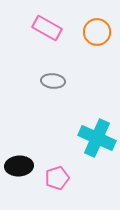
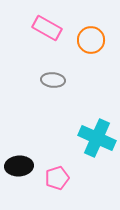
orange circle: moved 6 px left, 8 px down
gray ellipse: moved 1 px up
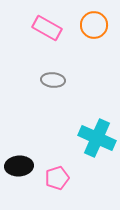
orange circle: moved 3 px right, 15 px up
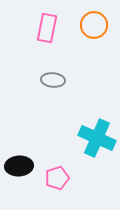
pink rectangle: rotated 72 degrees clockwise
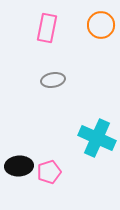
orange circle: moved 7 px right
gray ellipse: rotated 15 degrees counterclockwise
pink pentagon: moved 8 px left, 6 px up
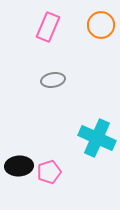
pink rectangle: moved 1 px right, 1 px up; rotated 12 degrees clockwise
